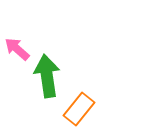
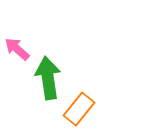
green arrow: moved 1 px right, 2 px down
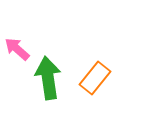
orange rectangle: moved 16 px right, 31 px up
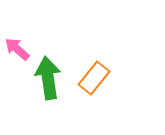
orange rectangle: moved 1 px left
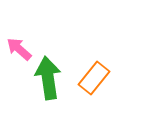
pink arrow: moved 2 px right
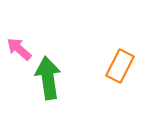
orange rectangle: moved 26 px right, 12 px up; rotated 12 degrees counterclockwise
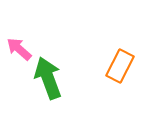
green arrow: rotated 12 degrees counterclockwise
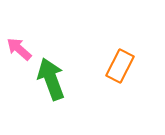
green arrow: moved 3 px right, 1 px down
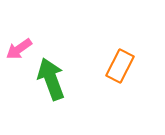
pink arrow: rotated 76 degrees counterclockwise
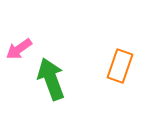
orange rectangle: rotated 8 degrees counterclockwise
